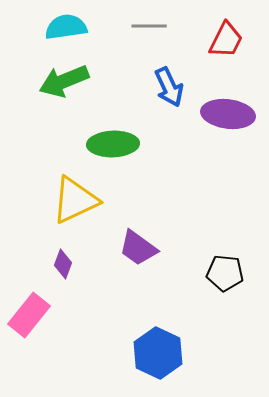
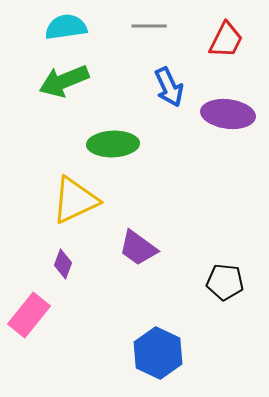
black pentagon: moved 9 px down
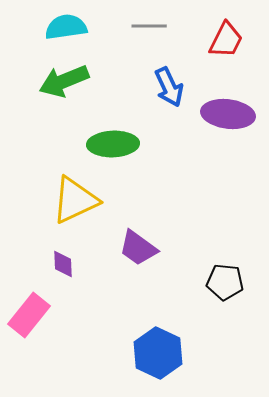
purple diamond: rotated 24 degrees counterclockwise
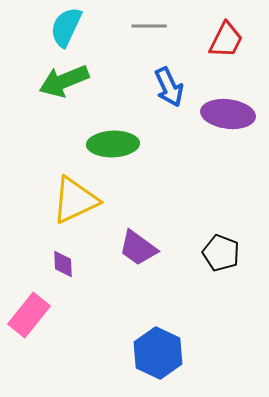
cyan semicircle: rotated 57 degrees counterclockwise
black pentagon: moved 4 px left, 29 px up; rotated 15 degrees clockwise
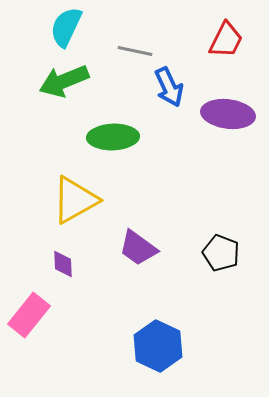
gray line: moved 14 px left, 25 px down; rotated 12 degrees clockwise
green ellipse: moved 7 px up
yellow triangle: rotated 4 degrees counterclockwise
blue hexagon: moved 7 px up
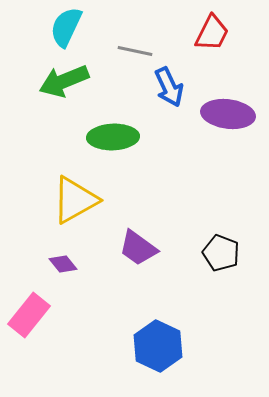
red trapezoid: moved 14 px left, 7 px up
purple diamond: rotated 36 degrees counterclockwise
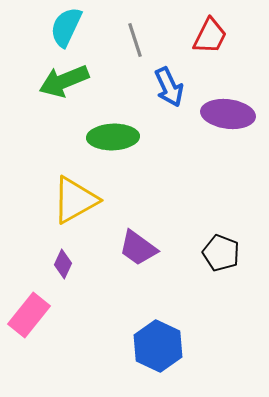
red trapezoid: moved 2 px left, 3 px down
gray line: moved 11 px up; rotated 60 degrees clockwise
purple diamond: rotated 64 degrees clockwise
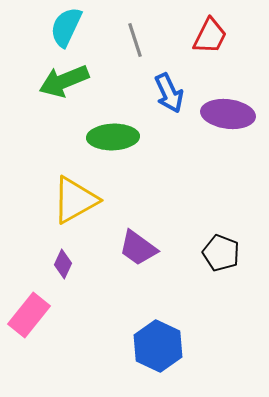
blue arrow: moved 6 px down
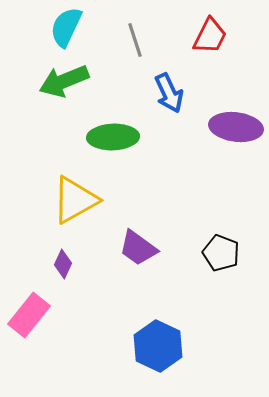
purple ellipse: moved 8 px right, 13 px down
